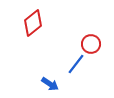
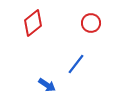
red circle: moved 21 px up
blue arrow: moved 3 px left, 1 px down
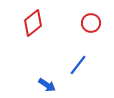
blue line: moved 2 px right, 1 px down
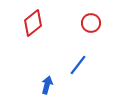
blue arrow: rotated 108 degrees counterclockwise
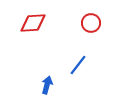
red diamond: rotated 36 degrees clockwise
